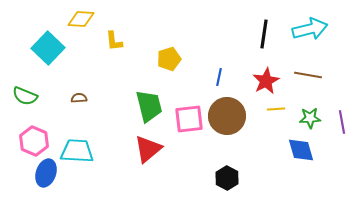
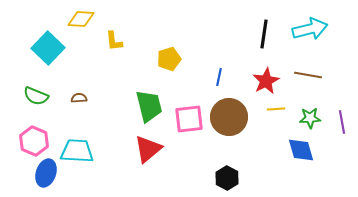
green semicircle: moved 11 px right
brown circle: moved 2 px right, 1 px down
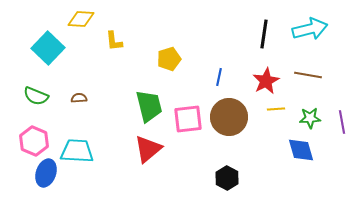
pink square: moved 1 px left
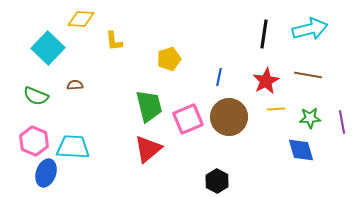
brown semicircle: moved 4 px left, 13 px up
pink square: rotated 16 degrees counterclockwise
cyan trapezoid: moved 4 px left, 4 px up
black hexagon: moved 10 px left, 3 px down
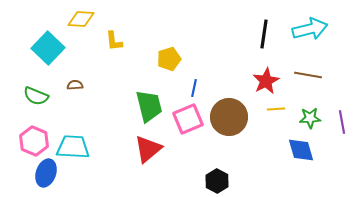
blue line: moved 25 px left, 11 px down
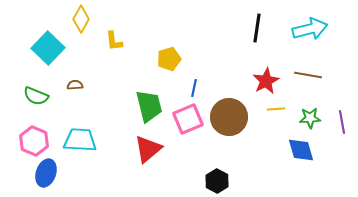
yellow diamond: rotated 64 degrees counterclockwise
black line: moved 7 px left, 6 px up
cyan trapezoid: moved 7 px right, 7 px up
